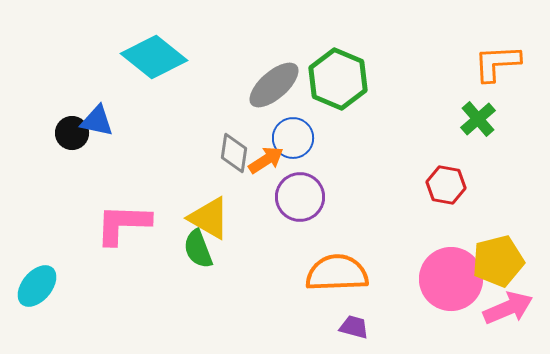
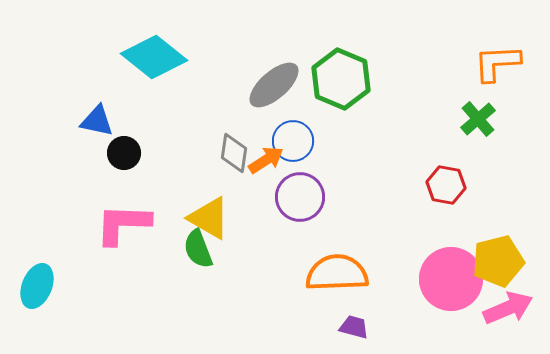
green hexagon: moved 3 px right
black circle: moved 52 px right, 20 px down
blue circle: moved 3 px down
cyan ellipse: rotated 18 degrees counterclockwise
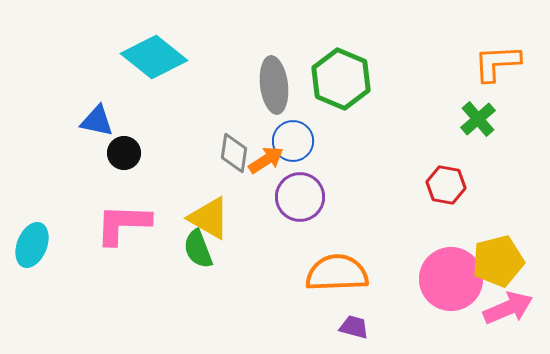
gray ellipse: rotated 56 degrees counterclockwise
cyan ellipse: moved 5 px left, 41 px up
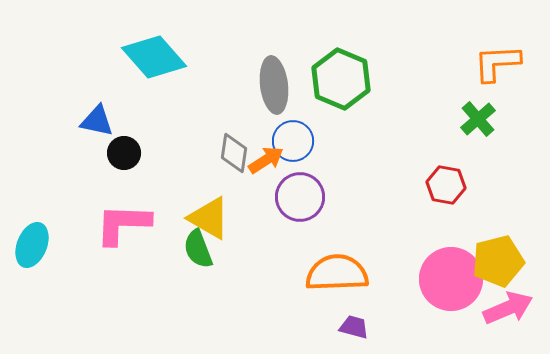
cyan diamond: rotated 10 degrees clockwise
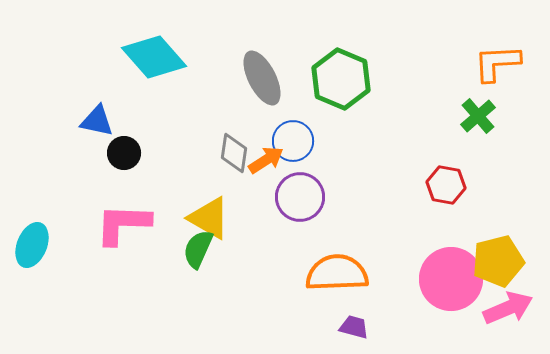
gray ellipse: moved 12 px left, 7 px up; rotated 20 degrees counterclockwise
green cross: moved 3 px up
green semicircle: rotated 45 degrees clockwise
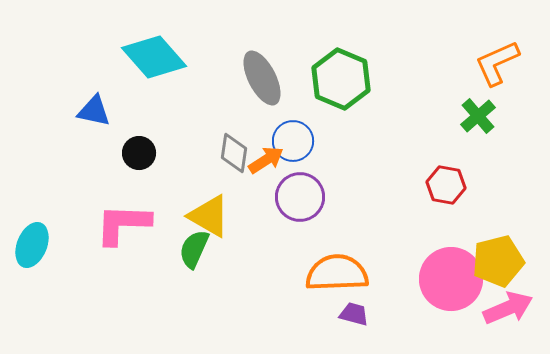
orange L-shape: rotated 21 degrees counterclockwise
blue triangle: moved 3 px left, 10 px up
black circle: moved 15 px right
yellow triangle: moved 2 px up
green semicircle: moved 4 px left
purple trapezoid: moved 13 px up
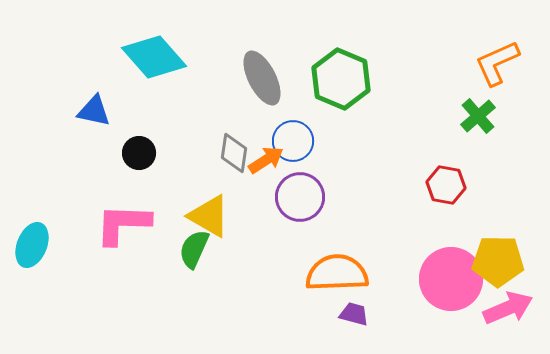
yellow pentagon: rotated 15 degrees clockwise
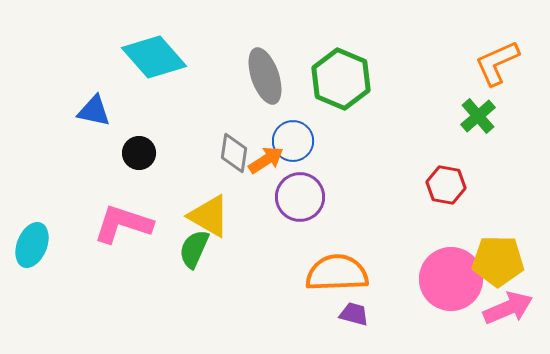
gray ellipse: moved 3 px right, 2 px up; rotated 8 degrees clockwise
pink L-shape: rotated 16 degrees clockwise
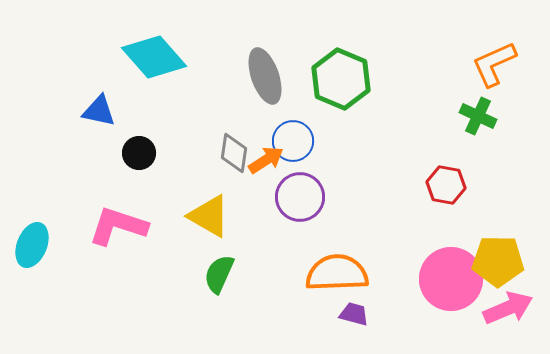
orange L-shape: moved 3 px left, 1 px down
blue triangle: moved 5 px right
green cross: rotated 24 degrees counterclockwise
pink L-shape: moved 5 px left, 2 px down
green semicircle: moved 25 px right, 25 px down
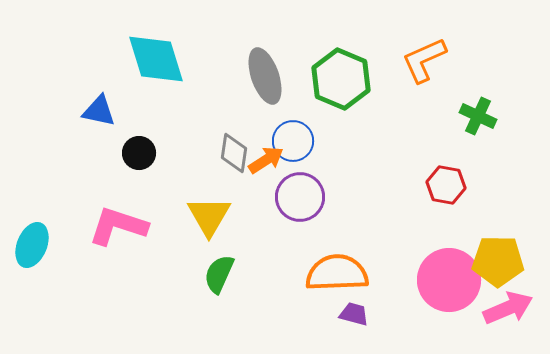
cyan diamond: moved 2 px right, 2 px down; rotated 24 degrees clockwise
orange L-shape: moved 70 px left, 4 px up
yellow triangle: rotated 30 degrees clockwise
pink circle: moved 2 px left, 1 px down
